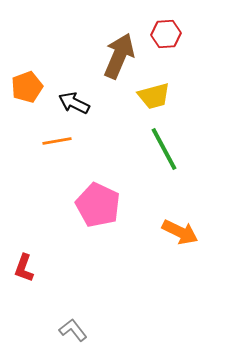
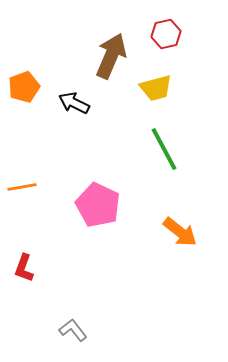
red hexagon: rotated 8 degrees counterclockwise
brown arrow: moved 8 px left
orange pentagon: moved 3 px left
yellow trapezoid: moved 2 px right, 8 px up
orange line: moved 35 px left, 46 px down
orange arrow: rotated 12 degrees clockwise
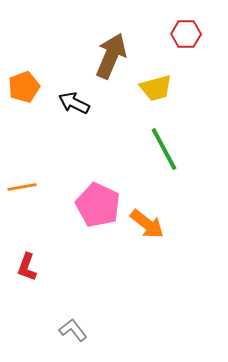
red hexagon: moved 20 px right; rotated 12 degrees clockwise
orange arrow: moved 33 px left, 8 px up
red L-shape: moved 3 px right, 1 px up
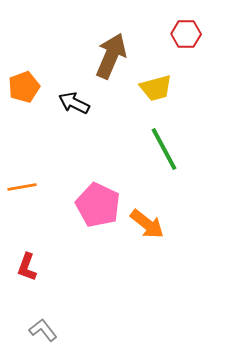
gray L-shape: moved 30 px left
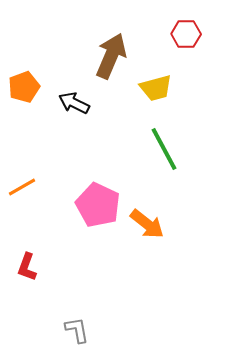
orange line: rotated 20 degrees counterclockwise
gray L-shape: moved 34 px right; rotated 28 degrees clockwise
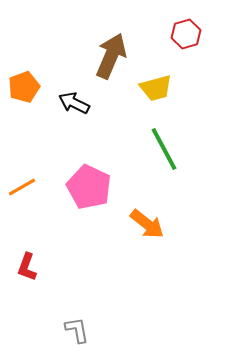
red hexagon: rotated 16 degrees counterclockwise
pink pentagon: moved 9 px left, 18 px up
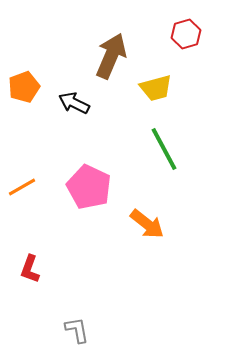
red L-shape: moved 3 px right, 2 px down
